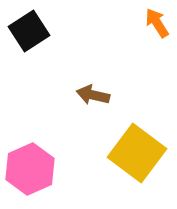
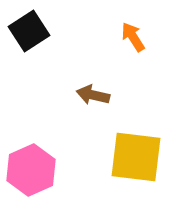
orange arrow: moved 24 px left, 14 px down
yellow square: moved 1 px left, 4 px down; rotated 30 degrees counterclockwise
pink hexagon: moved 1 px right, 1 px down
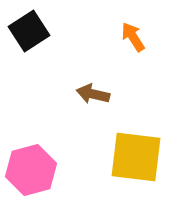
brown arrow: moved 1 px up
pink hexagon: rotated 9 degrees clockwise
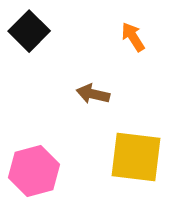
black square: rotated 12 degrees counterclockwise
pink hexagon: moved 3 px right, 1 px down
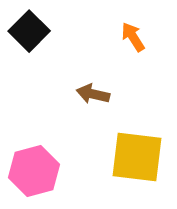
yellow square: moved 1 px right
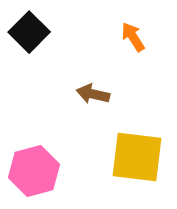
black square: moved 1 px down
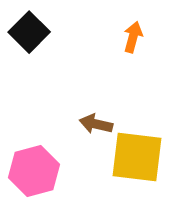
orange arrow: rotated 48 degrees clockwise
brown arrow: moved 3 px right, 30 px down
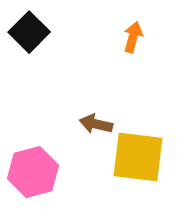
yellow square: moved 1 px right
pink hexagon: moved 1 px left, 1 px down
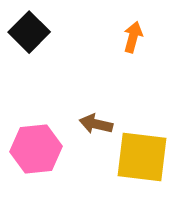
yellow square: moved 4 px right
pink hexagon: moved 3 px right, 23 px up; rotated 9 degrees clockwise
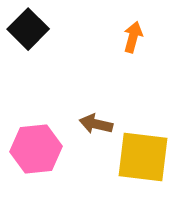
black square: moved 1 px left, 3 px up
yellow square: moved 1 px right
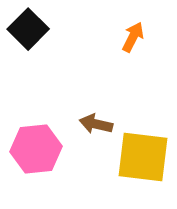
orange arrow: rotated 12 degrees clockwise
